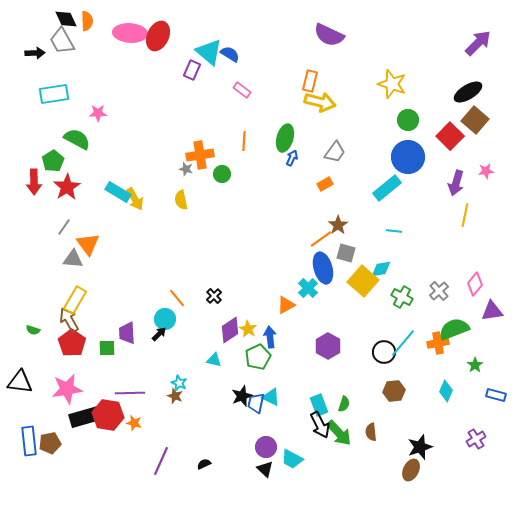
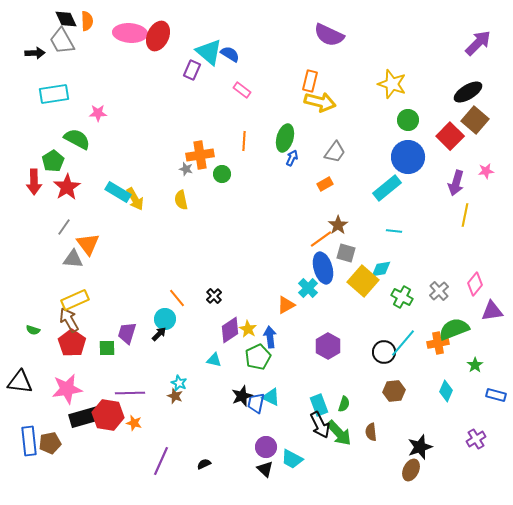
yellow rectangle at (75, 300): rotated 36 degrees clockwise
purple trapezoid at (127, 333): rotated 20 degrees clockwise
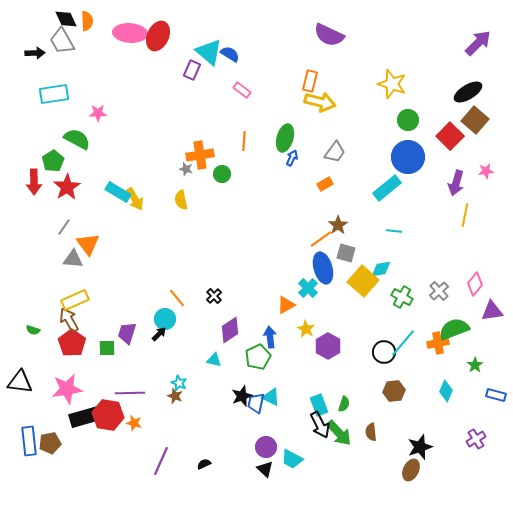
yellow star at (248, 329): moved 58 px right
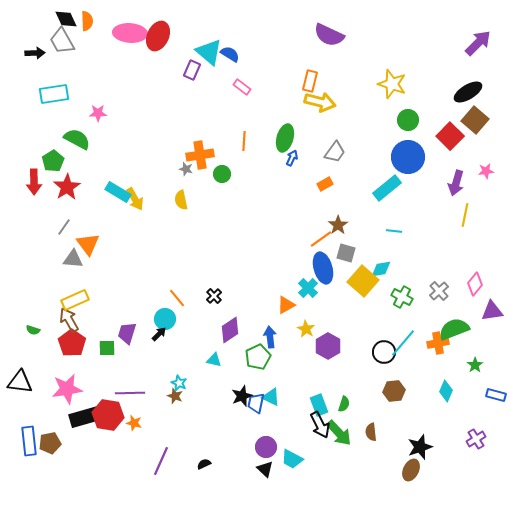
pink rectangle at (242, 90): moved 3 px up
